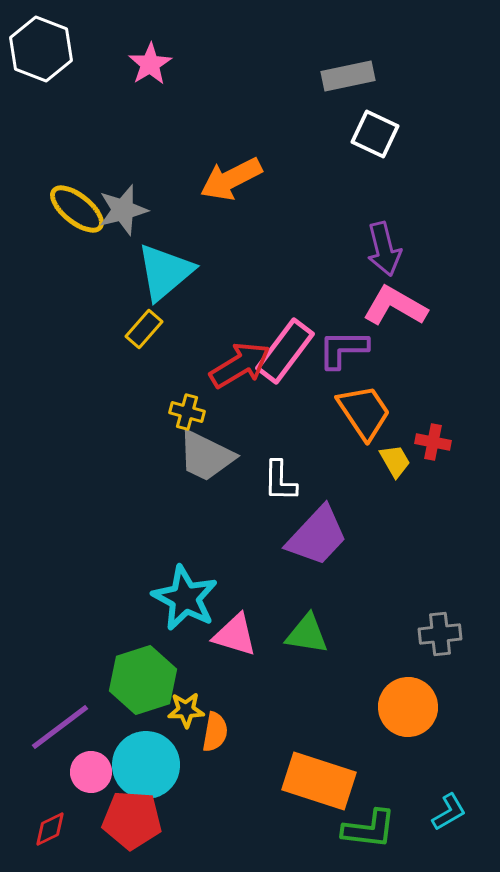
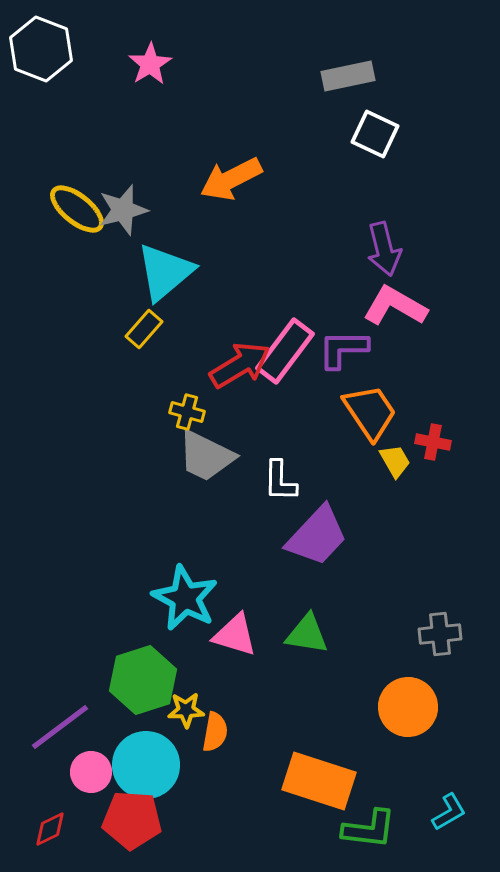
orange trapezoid: moved 6 px right
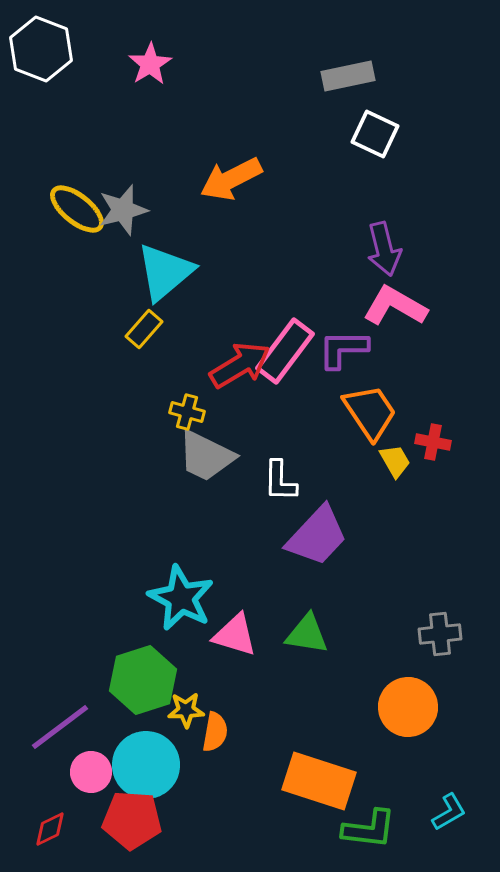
cyan star: moved 4 px left
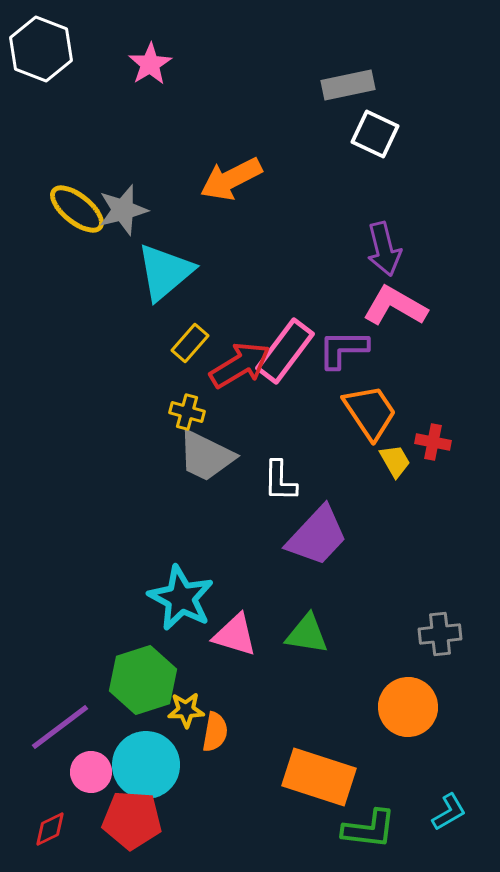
gray rectangle: moved 9 px down
yellow rectangle: moved 46 px right, 14 px down
orange rectangle: moved 4 px up
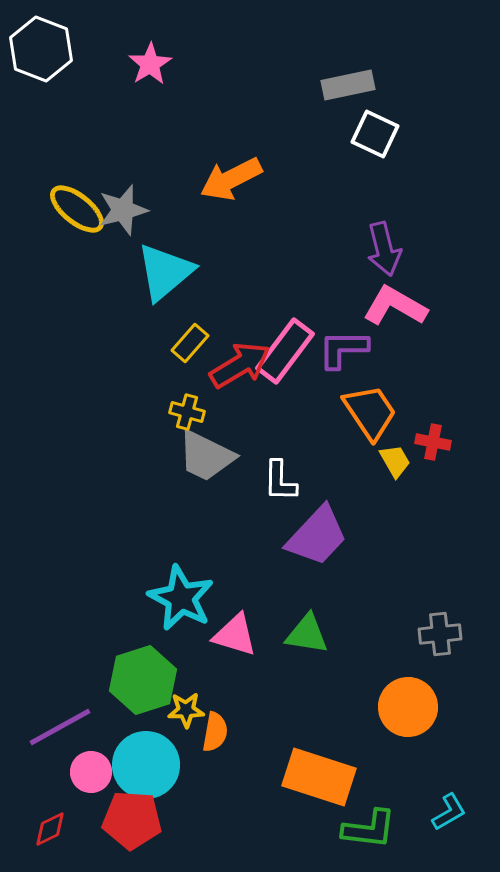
purple line: rotated 8 degrees clockwise
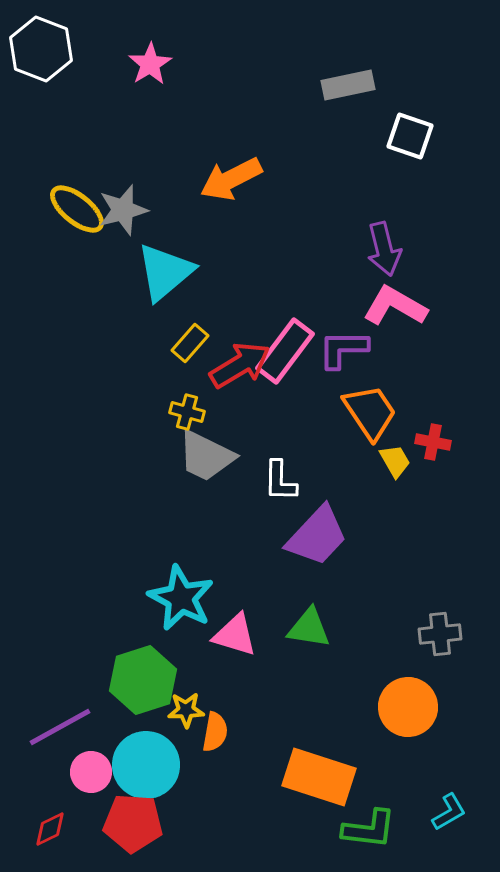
white square: moved 35 px right, 2 px down; rotated 6 degrees counterclockwise
green triangle: moved 2 px right, 6 px up
red pentagon: moved 1 px right, 3 px down
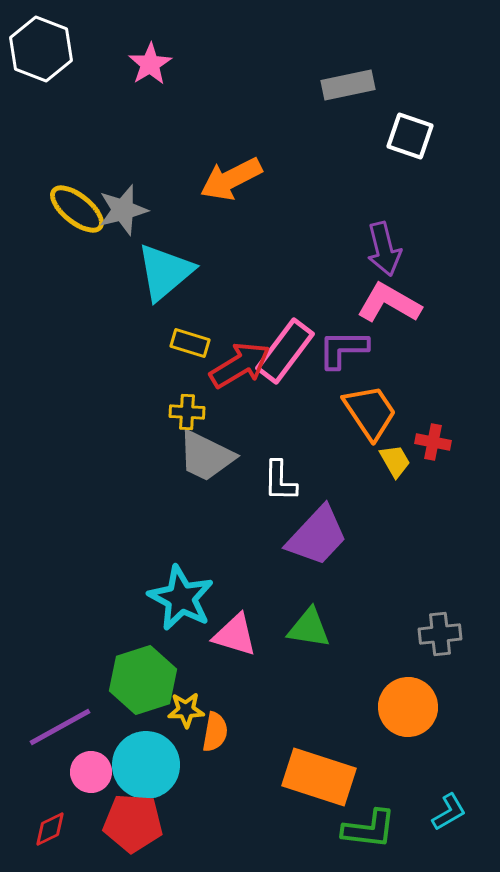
pink L-shape: moved 6 px left, 3 px up
yellow rectangle: rotated 66 degrees clockwise
yellow cross: rotated 12 degrees counterclockwise
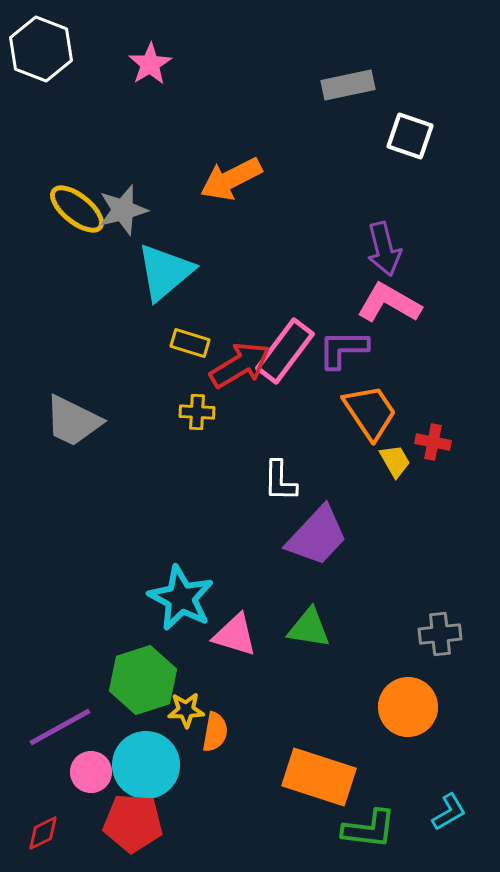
yellow cross: moved 10 px right
gray trapezoid: moved 133 px left, 35 px up
red diamond: moved 7 px left, 4 px down
